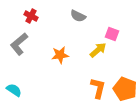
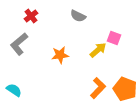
red cross: rotated 24 degrees clockwise
pink square: moved 2 px right, 4 px down
orange L-shape: rotated 30 degrees clockwise
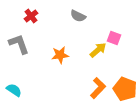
gray L-shape: rotated 110 degrees clockwise
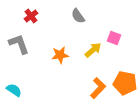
gray semicircle: rotated 28 degrees clockwise
yellow arrow: moved 5 px left
orange pentagon: moved 6 px up; rotated 10 degrees counterclockwise
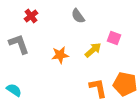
orange pentagon: moved 1 px down
orange L-shape: rotated 55 degrees counterclockwise
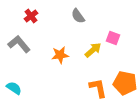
pink square: moved 1 px left
gray L-shape: rotated 20 degrees counterclockwise
orange pentagon: moved 1 px up
cyan semicircle: moved 2 px up
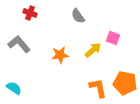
red cross: moved 1 px left, 3 px up; rotated 32 degrees counterclockwise
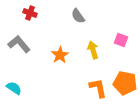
pink square: moved 8 px right, 2 px down
yellow arrow: rotated 66 degrees counterclockwise
orange star: rotated 24 degrees counterclockwise
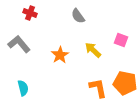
yellow arrow: rotated 30 degrees counterclockwise
cyan semicircle: moved 9 px right; rotated 42 degrees clockwise
